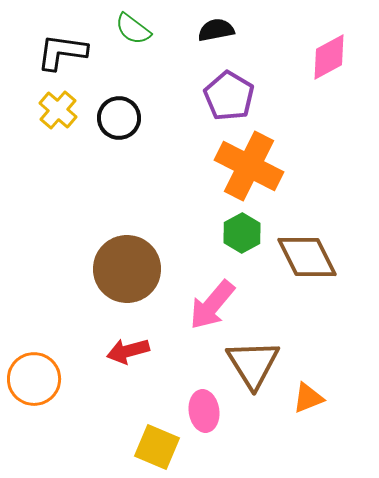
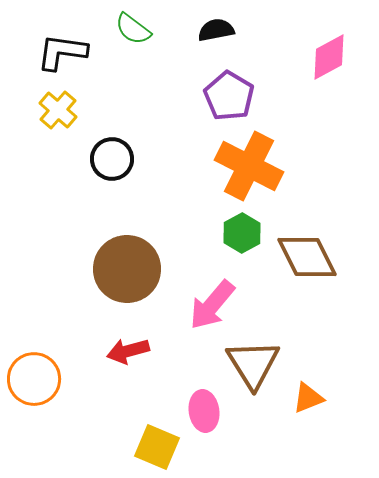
black circle: moved 7 px left, 41 px down
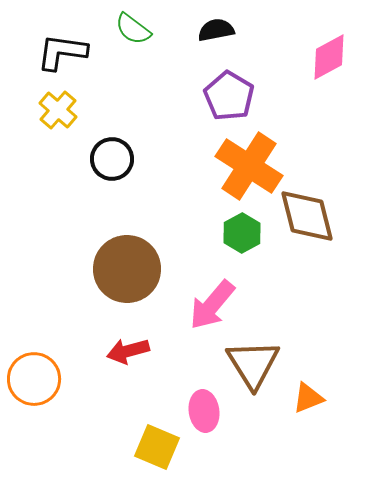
orange cross: rotated 6 degrees clockwise
brown diamond: moved 41 px up; rotated 12 degrees clockwise
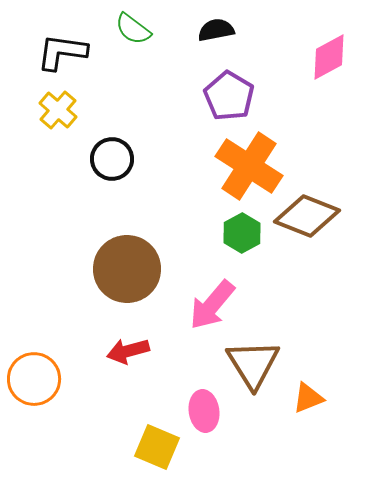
brown diamond: rotated 54 degrees counterclockwise
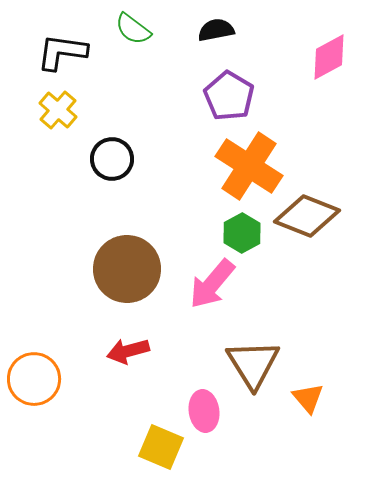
pink arrow: moved 21 px up
orange triangle: rotated 48 degrees counterclockwise
yellow square: moved 4 px right
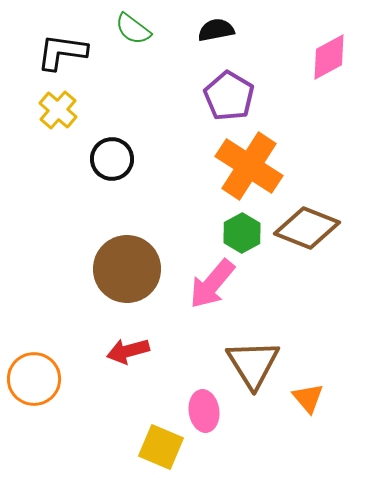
brown diamond: moved 12 px down
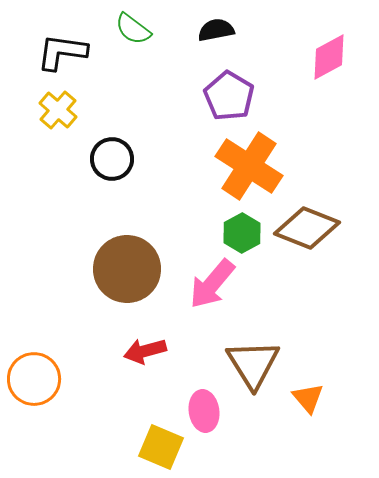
red arrow: moved 17 px right
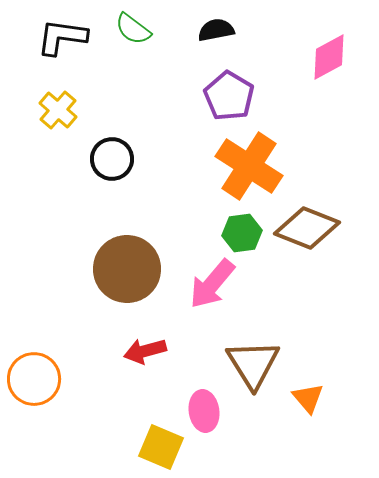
black L-shape: moved 15 px up
green hexagon: rotated 21 degrees clockwise
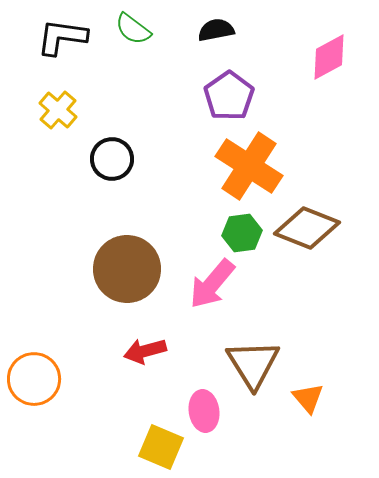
purple pentagon: rotated 6 degrees clockwise
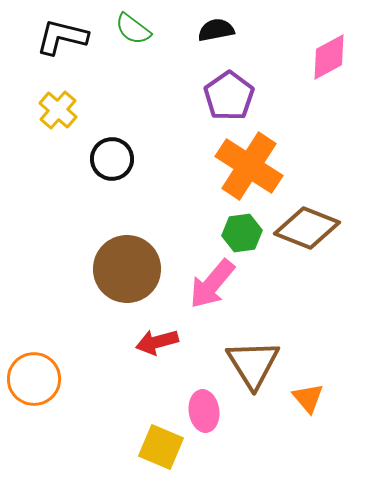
black L-shape: rotated 6 degrees clockwise
red arrow: moved 12 px right, 9 px up
